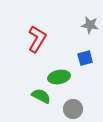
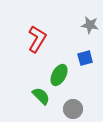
green ellipse: moved 2 px up; rotated 50 degrees counterclockwise
green semicircle: rotated 18 degrees clockwise
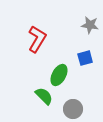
green semicircle: moved 3 px right
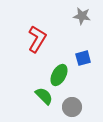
gray star: moved 8 px left, 9 px up
blue square: moved 2 px left
gray circle: moved 1 px left, 2 px up
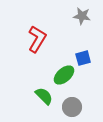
green ellipse: moved 5 px right; rotated 20 degrees clockwise
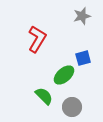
gray star: rotated 24 degrees counterclockwise
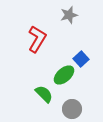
gray star: moved 13 px left, 1 px up
blue square: moved 2 px left, 1 px down; rotated 28 degrees counterclockwise
green semicircle: moved 2 px up
gray circle: moved 2 px down
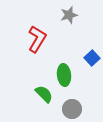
blue square: moved 11 px right, 1 px up
green ellipse: rotated 55 degrees counterclockwise
